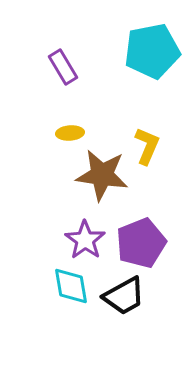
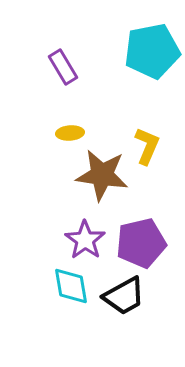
purple pentagon: rotated 9 degrees clockwise
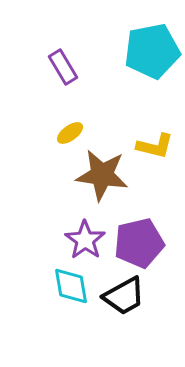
yellow ellipse: rotated 32 degrees counterclockwise
yellow L-shape: moved 8 px right; rotated 81 degrees clockwise
purple pentagon: moved 2 px left
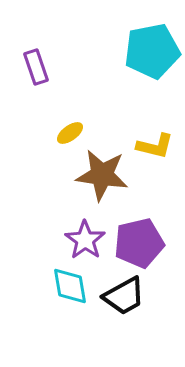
purple rectangle: moved 27 px left; rotated 12 degrees clockwise
cyan diamond: moved 1 px left
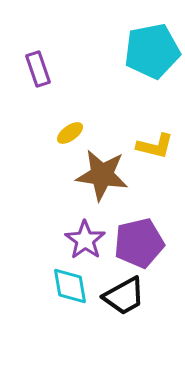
purple rectangle: moved 2 px right, 2 px down
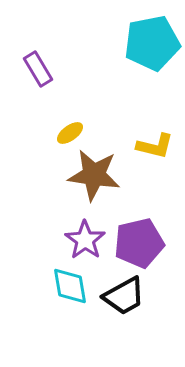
cyan pentagon: moved 8 px up
purple rectangle: rotated 12 degrees counterclockwise
brown star: moved 8 px left
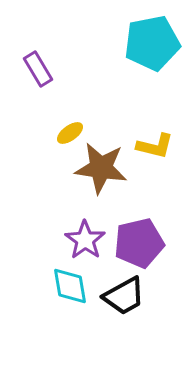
brown star: moved 7 px right, 7 px up
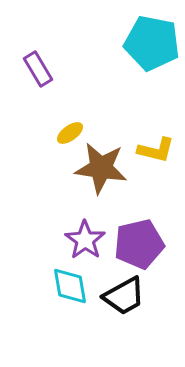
cyan pentagon: rotated 22 degrees clockwise
yellow L-shape: moved 1 px right, 4 px down
purple pentagon: moved 1 px down
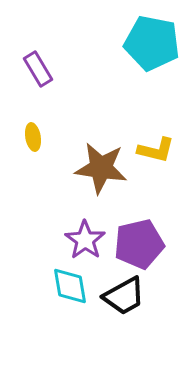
yellow ellipse: moved 37 px left, 4 px down; rotated 64 degrees counterclockwise
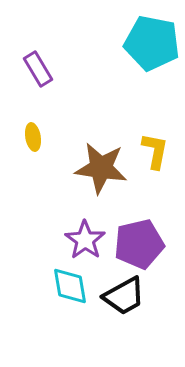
yellow L-shape: moved 1 px left, 1 px down; rotated 93 degrees counterclockwise
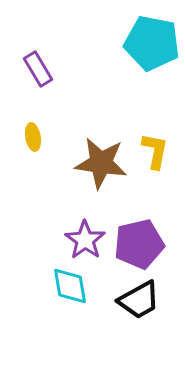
brown star: moved 5 px up
black trapezoid: moved 15 px right, 4 px down
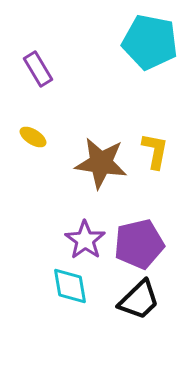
cyan pentagon: moved 2 px left, 1 px up
yellow ellipse: rotated 48 degrees counterclockwise
black trapezoid: rotated 15 degrees counterclockwise
